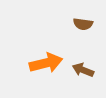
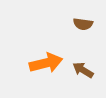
brown arrow: rotated 10 degrees clockwise
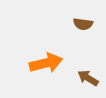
brown arrow: moved 5 px right, 8 px down
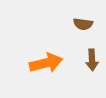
brown arrow: moved 4 px right, 18 px up; rotated 125 degrees counterclockwise
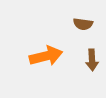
orange arrow: moved 7 px up
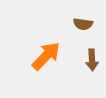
orange arrow: rotated 32 degrees counterclockwise
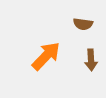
brown arrow: moved 1 px left
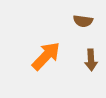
brown semicircle: moved 3 px up
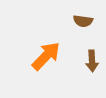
brown arrow: moved 1 px right, 1 px down
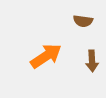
orange arrow: rotated 12 degrees clockwise
